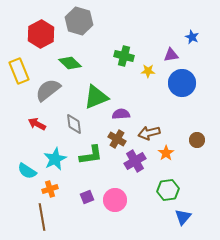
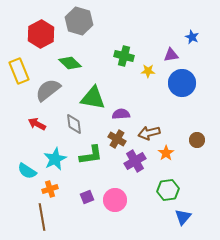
green triangle: moved 3 px left, 1 px down; rotated 32 degrees clockwise
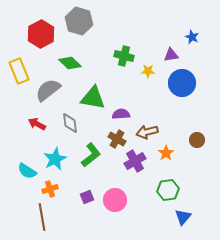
gray diamond: moved 4 px left, 1 px up
brown arrow: moved 2 px left, 1 px up
green L-shape: rotated 30 degrees counterclockwise
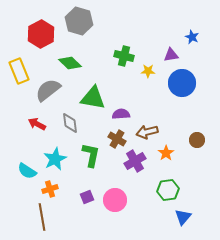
green L-shape: rotated 40 degrees counterclockwise
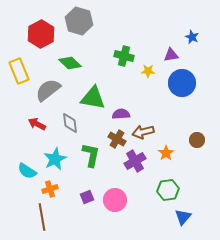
brown arrow: moved 4 px left
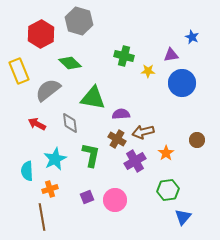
cyan semicircle: rotated 54 degrees clockwise
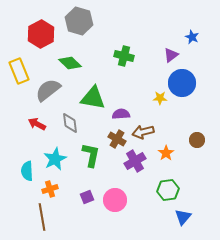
purple triangle: rotated 28 degrees counterclockwise
yellow star: moved 12 px right, 27 px down
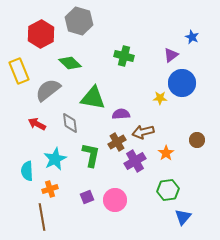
brown cross: moved 3 px down; rotated 30 degrees clockwise
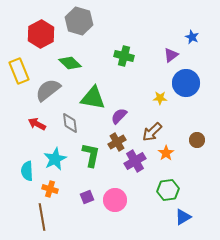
blue circle: moved 4 px right
purple semicircle: moved 2 px left, 2 px down; rotated 42 degrees counterclockwise
brown arrow: moved 9 px right; rotated 30 degrees counterclockwise
orange cross: rotated 35 degrees clockwise
blue triangle: rotated 18 degrees clockwise
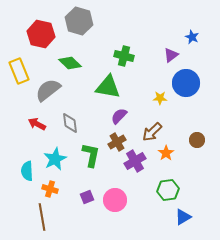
red hexagon: rotated 20 degrees counterclockwise
green triangle: moved 15 px right, 11 px up
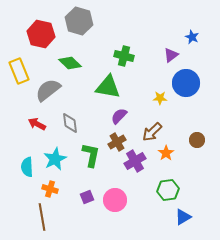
cyan semicircle: moved 4 px up
